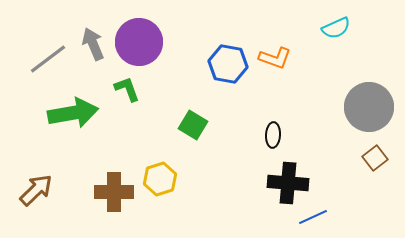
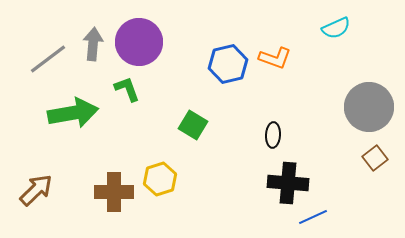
gray arrow: rotated 28 degrees clockwise
blue hexagon: rotated 24 degrees counterclockwise
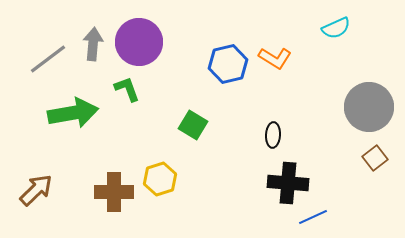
orange L-shape: rotated 12 degrees clockwise
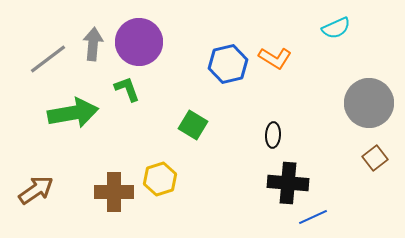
gray circle: moved 4 px up
brown arrow: rotated 9 degrees clockwise
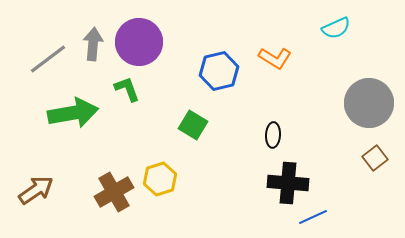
blue hexagon: moved 9 px left, 7 px down
brown cross: rotated 30 degrees counterclockwise
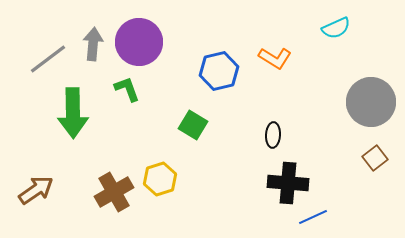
gray circle: moved 2 px right, 1 px up
green arrow: rotated 99 degrees clockwise
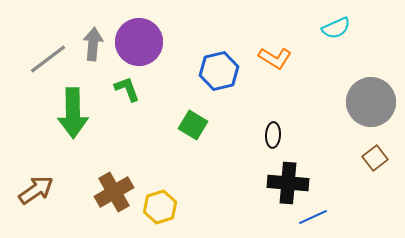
yellow hexagon: moved 28 px down
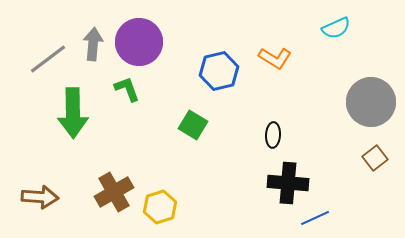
brown arrow: moved 4 px right, 7 px down; rotated 39 degrees clockwise
blue line: moved 2 px right, 1 px down
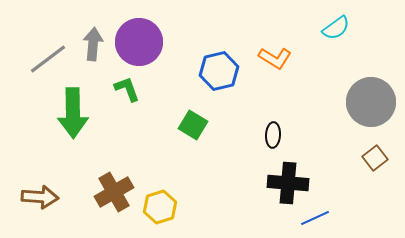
cyan semicircle: rotated 12 degrees counterclockwise
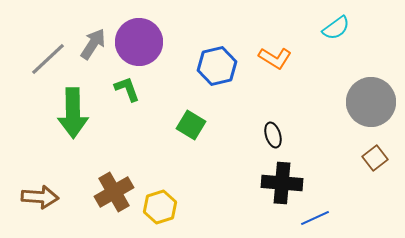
gray arrow: rotated 28 degrees clockwise
gray line: rotated 6 degrees counterclockwise
blue hexagon: moved 2 px left, 5 px up
green square: moved 2 px left
black ellipse: rotated 20 degrees counterclockwise
black cross: moved 6 px left
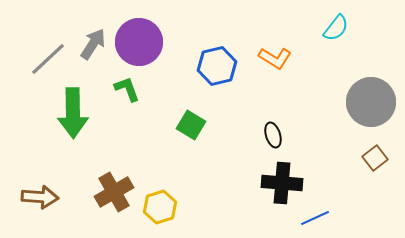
cyan semicircle: rotated 16 degrees counterclockwise
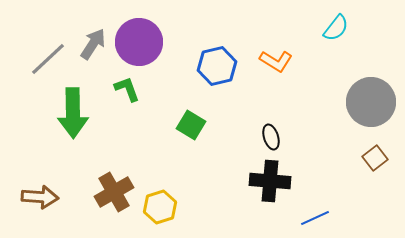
orange L-shape: moved 1 px right, 3 px down
black ellipse: moved 2 px left, 2 px down
black cross: moved 12 px left, 2 px up
